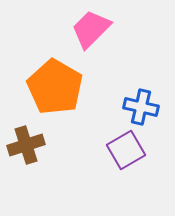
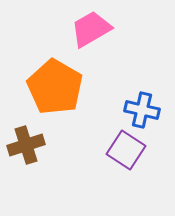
pink trapezoid: rotated 15 degrees clockwise
blue cross: moved 1 px right, 3 px down
purple square: rotated 27 degrees counterclockwise
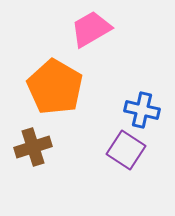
brown cross: moved 7 px right, 2 px down
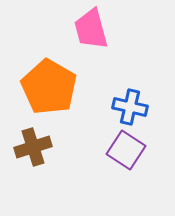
pink trapezoid: rotated 75 degrees counterclockwise
orange pentagon: moved 6 px left
blue cross: moved 12 px left, 3 px up
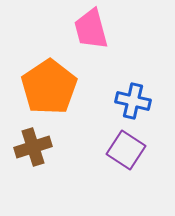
orange pentagon: rotated 8 degrees clockwise
blue cross: moved 3 px right, 6 px up
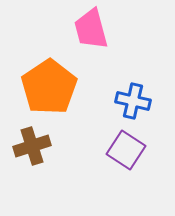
brown cross: moved 1 px left, 1 px up
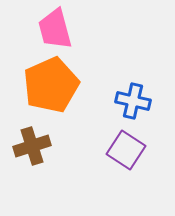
pink trapezoid: moved 36 px left
orange pentagon: moved 2 px right, 2 px up; rotated 10 degrees clockwise
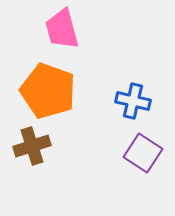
pink trapezoid: moved 7 px right
orange pentagon: moved 3 px left, 6 px down; rotated 28 degrees counterclockwise
purple square: moved 17 px right, 3 px down
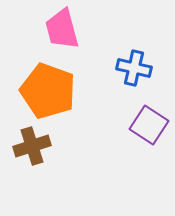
blue cross: moved 1 px right, 33 px up
purple square: moved 6 px right, 28 px up
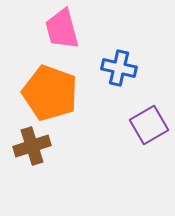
blue cross: moved 15 px left
orange pentagon: moved 2 px right, 2 px down
purple square: rotated 27 degrees clockwise
